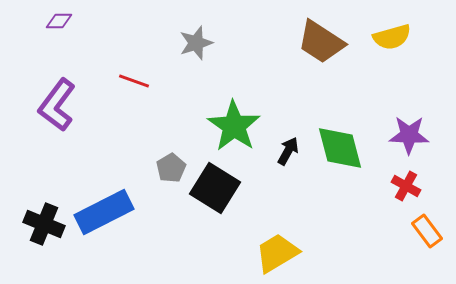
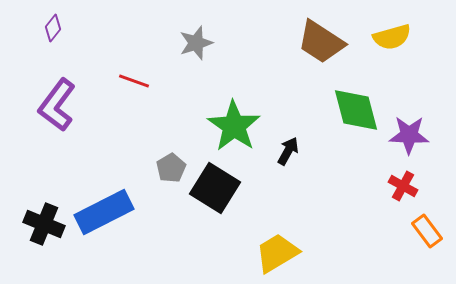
purple diamond: moved 6 px left, 7 px down; rotated 52 degrees counterclockwise
green diamond: moved 16 px right, 38 px up
red cross: moved 3 px left
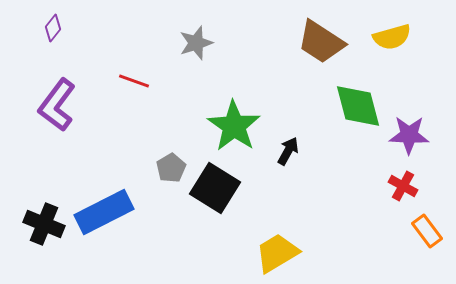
green diamond: moved 2 px right, 4 px up
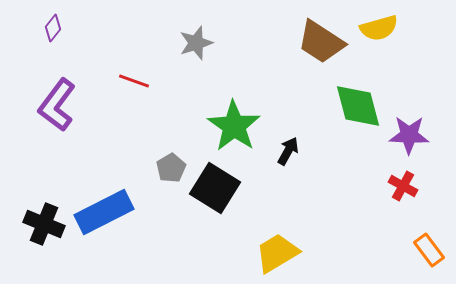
yellow semicircle: moved 13 px left, 9 px up
orange rectangle: moved 2 px right, 19 px down
